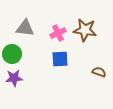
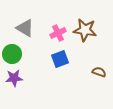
gray triangle: rotated 24 degrees clockwise
blue square: rotated 18 degrees counterclockwise
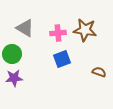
pink cross: rotated 21 degrees clockwise
blue square: moved 2 px right
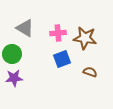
brown star: moved 8 px down
brown semicircle: moved 9 px left
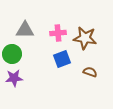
gray triangle: moved 2 px down; rotated 30 degrees counterclockwise
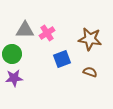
pink cross: moved 11 px left; rotated 28 degrees counterclockwise
brown star: moved 5 px right, 1 px down
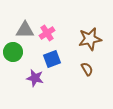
brown star: rotated 20 degrees counterclockwise
green circle: moved 1 px right, 2 px up
blue square: moved 10 px left
brown semicircle: moved 3 px left, 3 px up; rotated 40 degrees clockwise
purple star: moved 21 px right; rotated 18 degrees clockwise
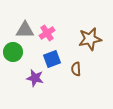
brown semicircle: moved 11 px left; rotated 152 degrees counterclockwise
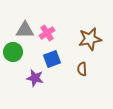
brown semicircle: moved 6 px right
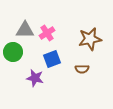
brown semicircle: rotated 88 degrees counterclockwise
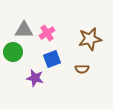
gray triangle: moved 1 px left
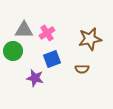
green circle: moved 1 px up
